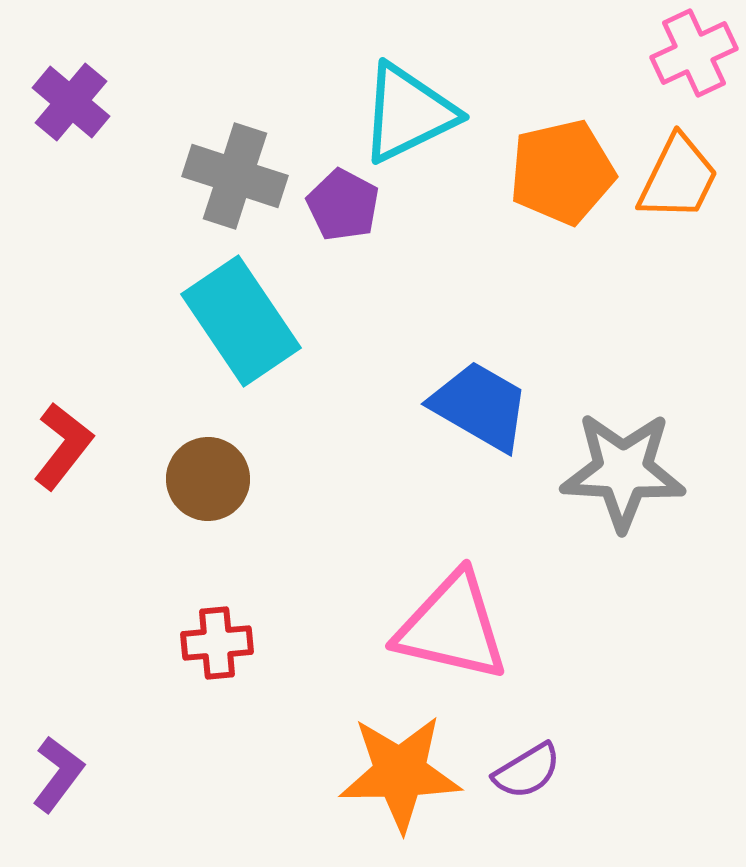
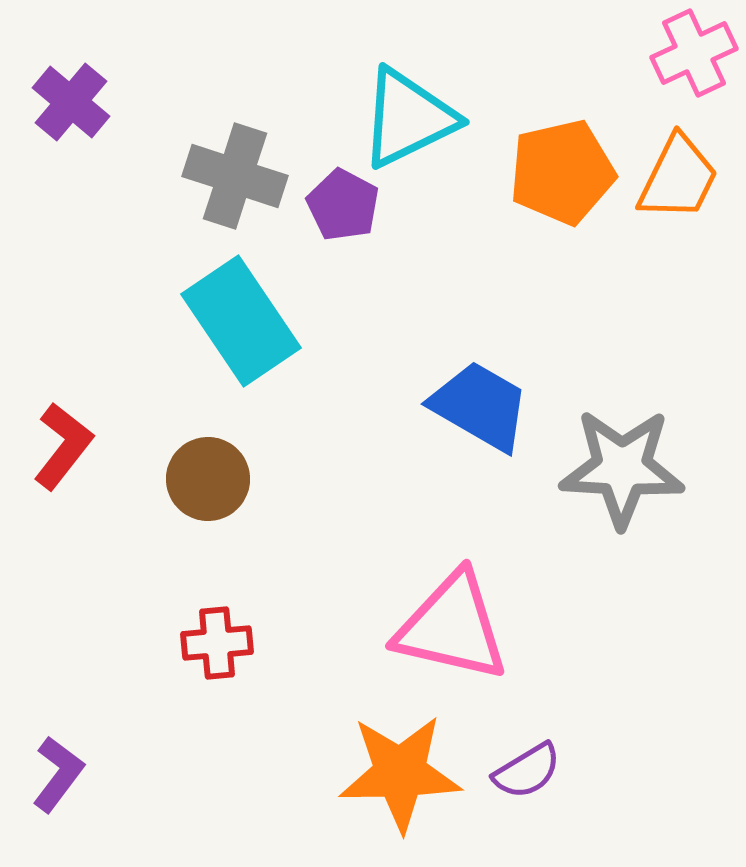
cyan triangle: moved 5 px down
gray star: moved 1 px left, 3 px up
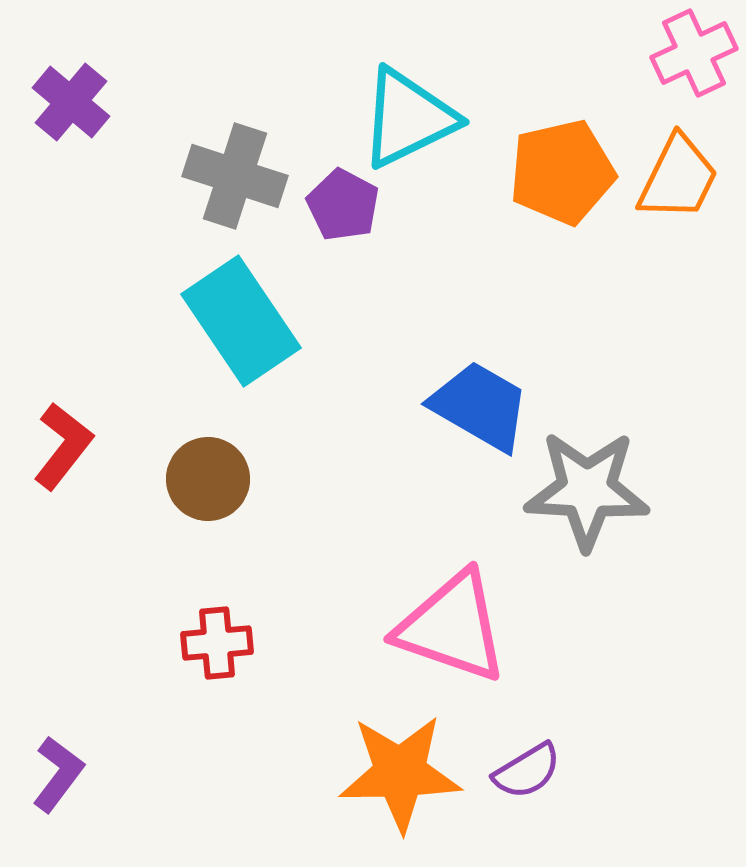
gray star: moved 35 px left, 22 px down
pink triangle: rotated 6 degrees clockwise
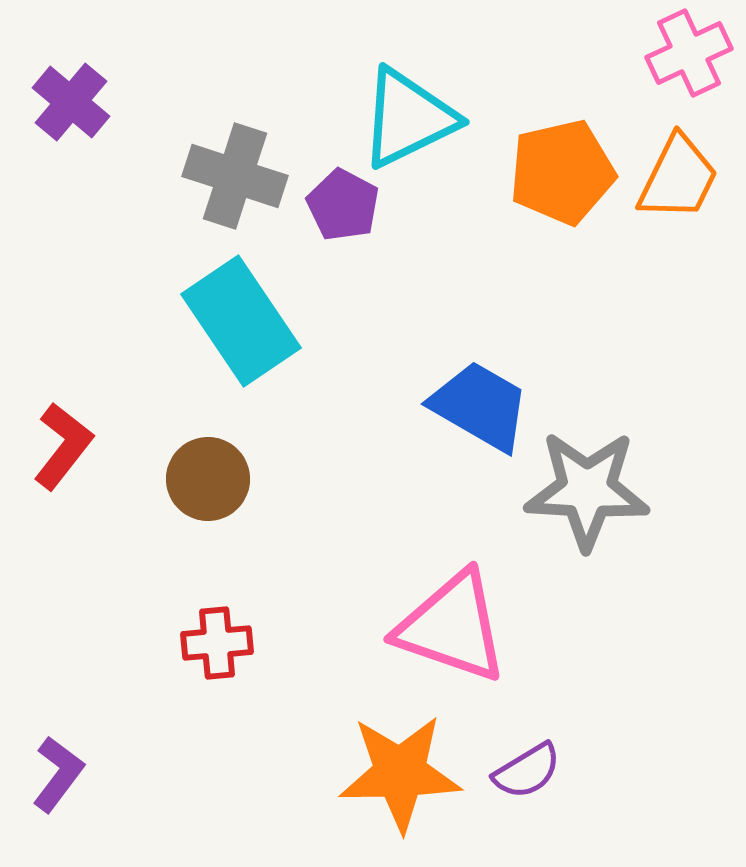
pink cross: moved 5 px left
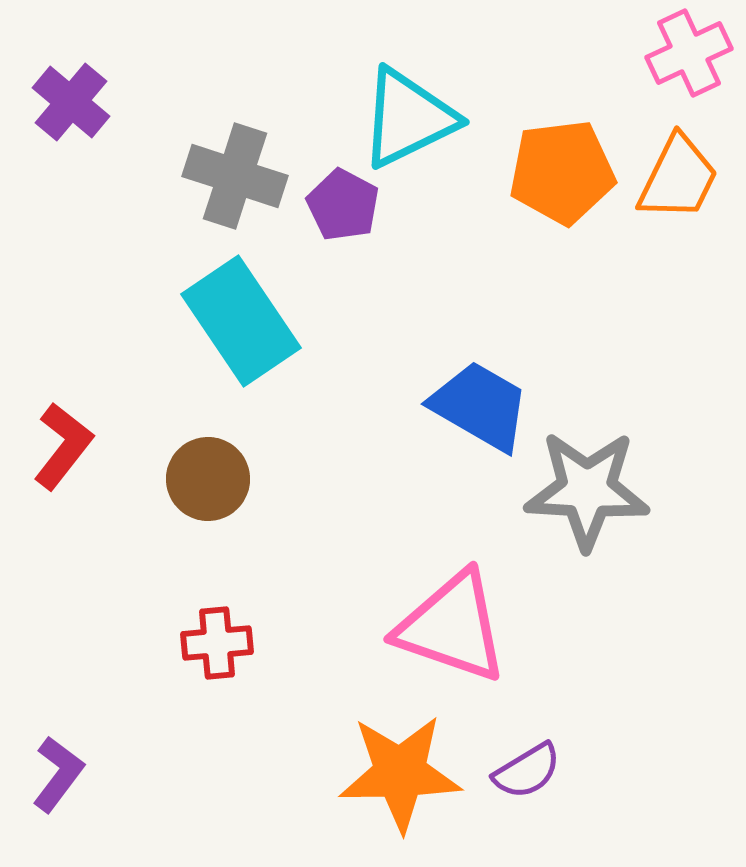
orange pentagon: rotated 6 degrees clockwise
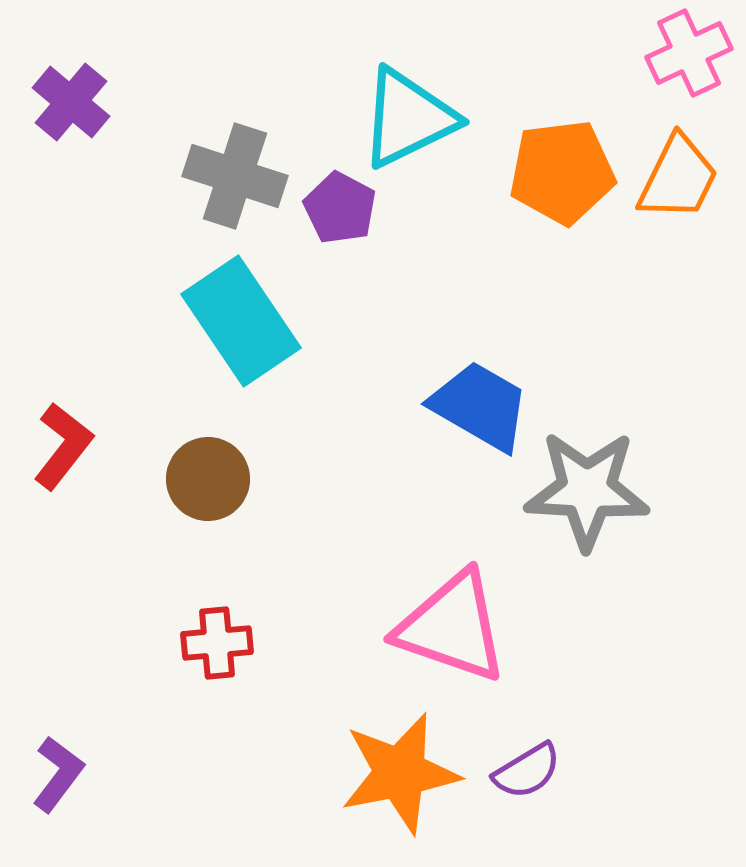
purple pentagon: moved 3 px left, 3 px down
orange star: rotated 10 degrees counterclockwise
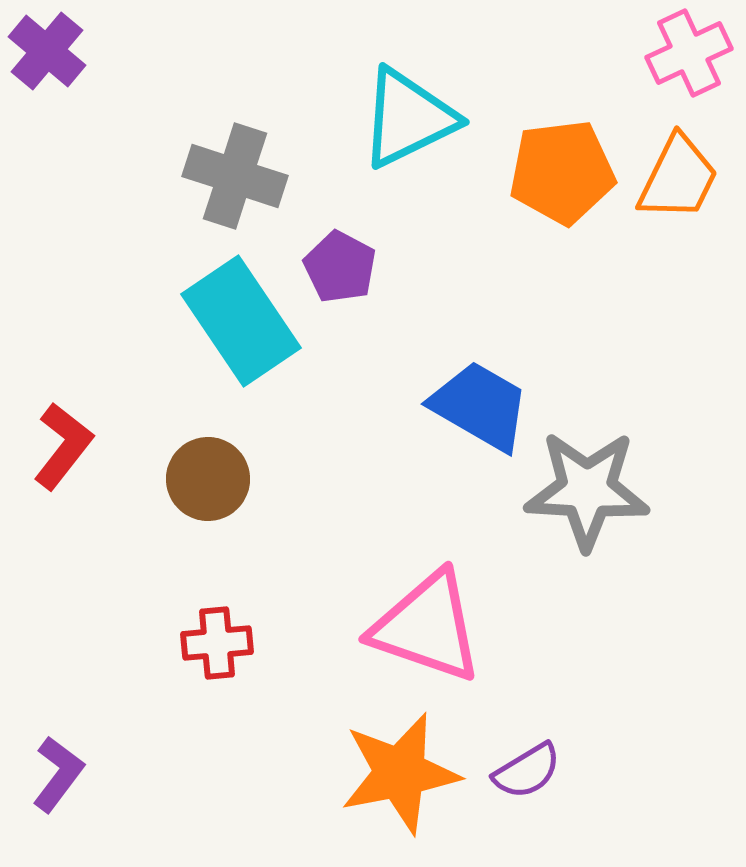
purple cross: moved 24 px left, 51 px up
purple pentagon: moved 59 px down
pink triangle: moved 25 px left
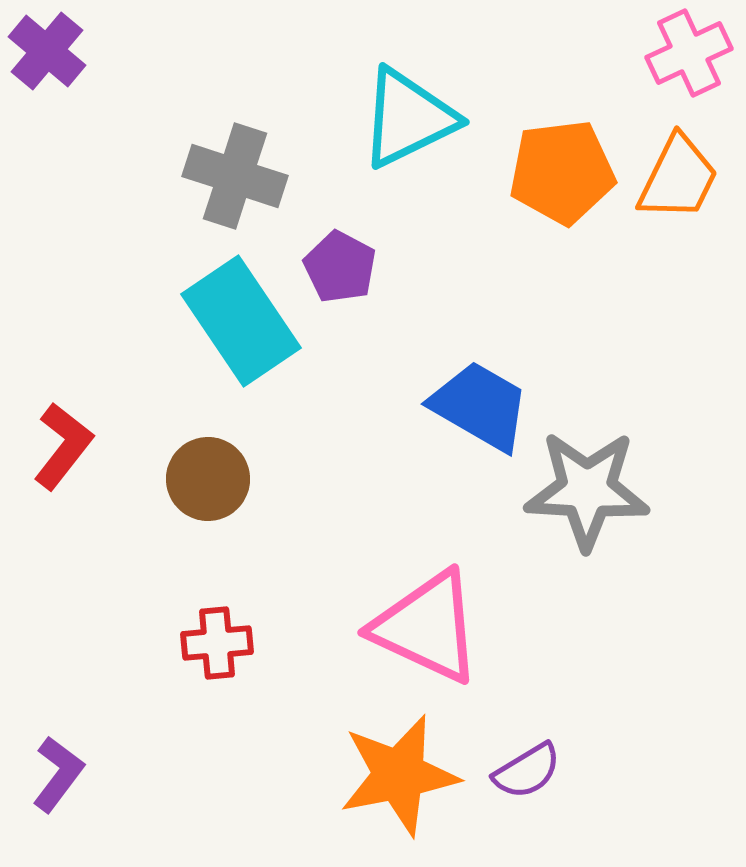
pink triangle: rotated 6 degrees clockwise
orange star: moved 1 px left, 2 px down
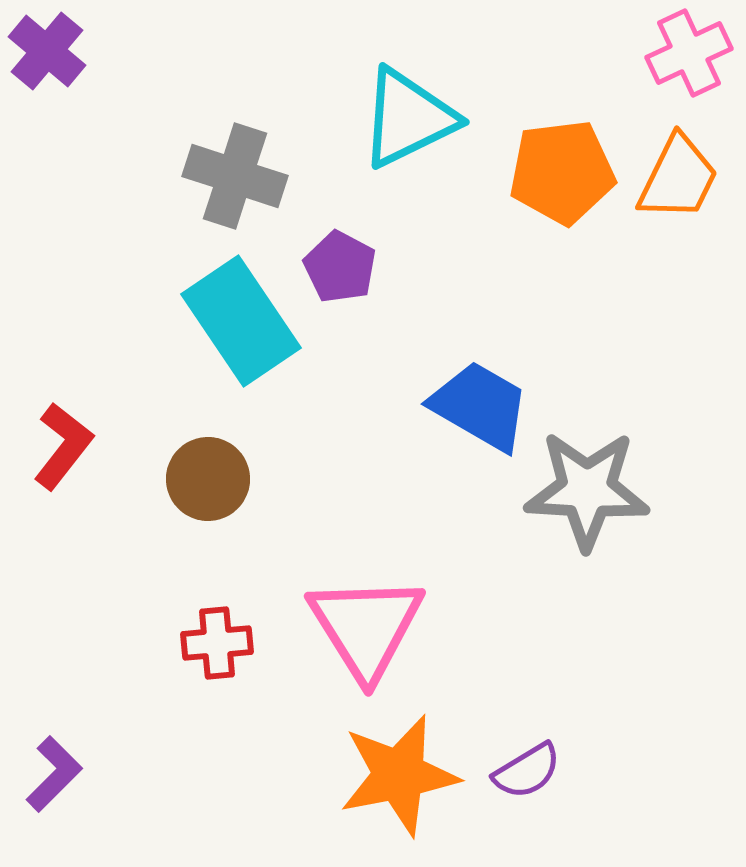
pink triangle: moved 61 px left; rotated 33 degrees clockwise
purple L-shape: moved 4 px left; rotated 8 degrees clockwise
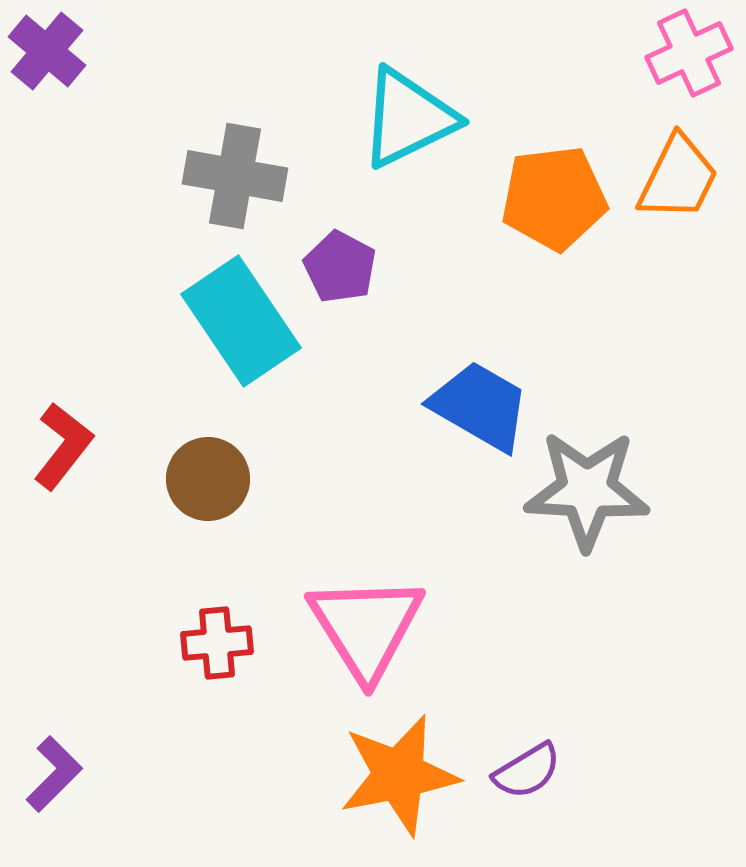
orange pentagon: moved 8 px left, 26 px down
gray cross: rotated 8 degrees counterclockwise
